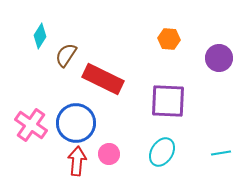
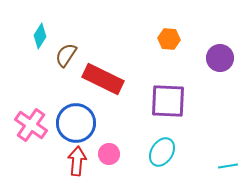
purple circle: moved 1 px right
cyan line: moved 7 px right, 13 px down
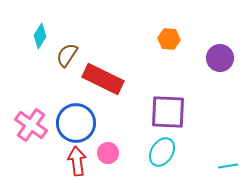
brown semicircle: moved 1 px right
purple square: moved 11 px down
pink circle: moved 1 px left, 1 px up
red arrow: rotated 12 degrees counterclockwise
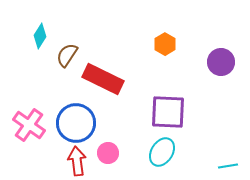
orange hexagon: moved 4 px left, 5 px down; rotated 25 degrees clockwise
purple circle: moved 1 px right, 4 px down
pink cross: moved 2 px left
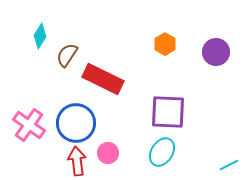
purple circle: moved 5 px left, 10 px up
cyan line: moved 1 px right, 1 px up; rotated 18 degrees counterclockwise
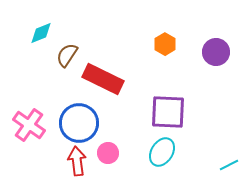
cyan diamond: moved 1 px right, 3 px up; rotated 35 degrees clockwise
blue circle: moved 3 px right
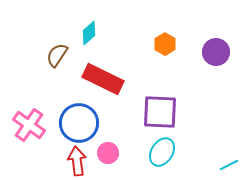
cyan diamond: moved 48 px right; rotated 20 degrees counterclockwise
brown semicircle: moved 10 px left
purple square: moved 8 px left
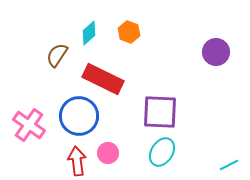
orange hexagon: moved 36 px left, 12 px up; rotated 10 degrees counterclockwise
blue circle: moved 7 px up
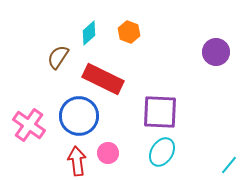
brown semicircle: moved 1 px right, 2 px down
cyan line: rotated 24 degrees counterclockwise
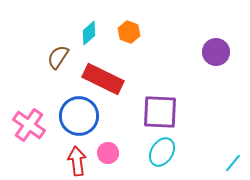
cyan line: moved 4 px right, 2 px up
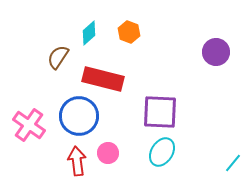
red rectangle: rotated 12 degrees counterclockwise
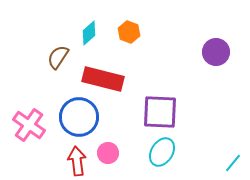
blue circle: moved 1 px down
